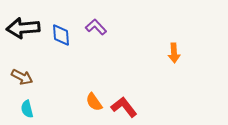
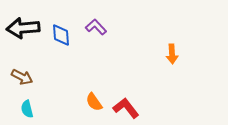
orange arrow: moved 2 px left, 1 px down
red L-shape: moved 2 px right, 1 px down
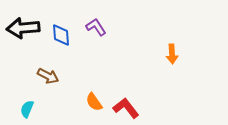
purple L-shape: rotated 10 degrees clockwise
brown arrow: moved 26 px right, 1 px up
cyan semicircle: rotated 36 degrees clockwise
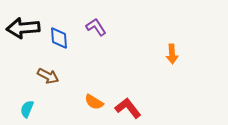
blue diamond: moved 2 px left, 3 px down
orange semicircle: rotated 24 degrees counterclockwise
red L-shape: moved 2 px right
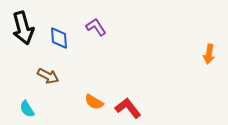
black arrow: rotated 100 degrees counterclockwise
orange arrow: moved 37 px right; rotated 12 degrees clockwise
cyan semicircle: rotated 54 degrees counterclockwise
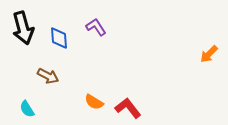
orange arrow: rotated 36 degrees clockwise
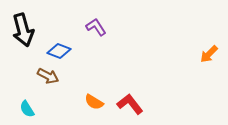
black arrow: moved 2 px down
blue diamond: moved 13 px down; rotated 65 degrees counterclockwise
red L-shape: moved 2 px right, 4 px up
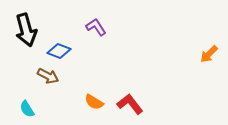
black arrow: moved 3 px right
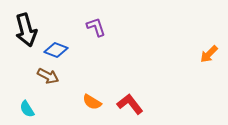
purple L-shape: rotated 15 degrees clockwise
blue diamond: moved 3 px left, 1 px up
orange semicircle: moved 2 px left
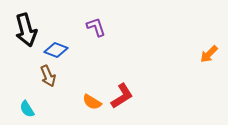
brown arrow: rotated 40 degrees clockwise
red L-shape: moved 8 px left, 8 px up; rotated 96 degrees clockwise
